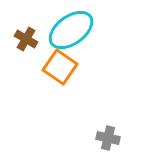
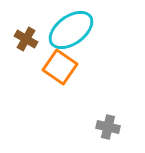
gray cross: moved 11 px up
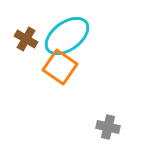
cyan ellipse: moved 4 px left, 6 px down
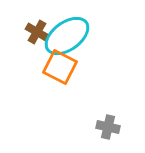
brown cross: moved 11 px right, 7 px up
orange square: rotated 8 degrees counterclockwise
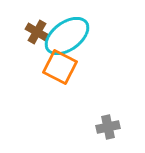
gray cross: rotated 25 degrees counterclockwise
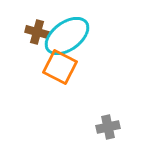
brown cross: rotated 15 degrees counterclockwise
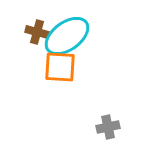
orange square: rotated 24 degrees counterclockwise
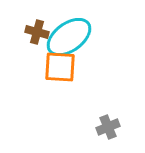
cyan ellipse: moved 2 px right, 1 px down
gray cross: rotated 10 degrees counterclockwise
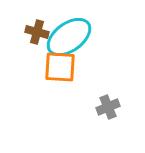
gray cross: moved 20 px up
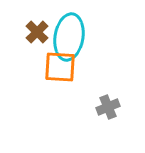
brown cross: rotated 30 degrees clockwise
cyan ellipse: rotated 45 degrees counterclockwise
